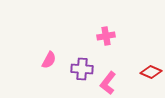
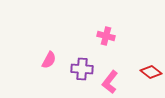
pink cross: rotated 24 degrees clockwise
red diamond: rotated 15 degrees clockwise
pink L-shape: moved 2 px right, 1 px up
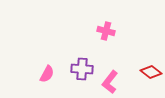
pink cross: moved 5 px up
pink semicircle: moved 2 px left, 14 px down
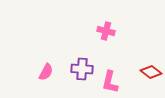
pink semicircle: moved 1 px left, 2 px up
pink L-shape: rotated 25 degrees counterclockwise
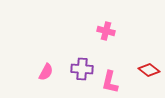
red diamond: moved 2 px left, 2 px up
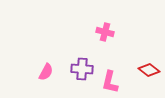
pink cross: moved 1 px left, 1 px down
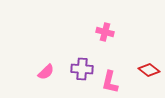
pink semicircle: rotated 18 degrees clockwise
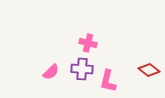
pink cross: moved 17 px left, 11 px down
pink semicircle: moved 5 px right
pink L-shape: moved 2 px left, 1 px up
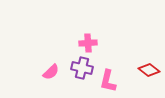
pink cross: rotated 18 degrees counterclockwise
purple cross: moved 1 px up; rotated 10 degrees clockwise
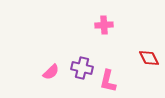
pink cross: moved 16 px right, 18 px up
red diamond: moved 12 px up; rotated 25 degrees clockwise
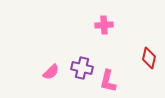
red diamond: rotated 40 degrees clockwise
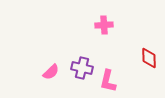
red diamond: rotated 15 degrees counterclockwise
